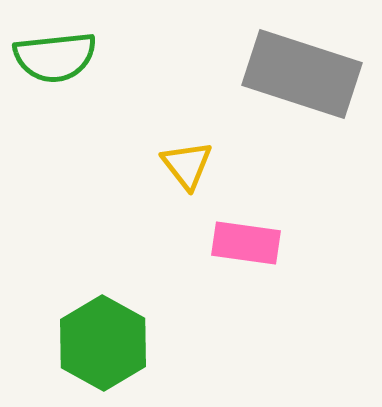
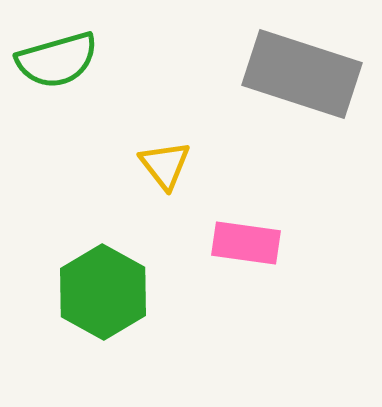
green semicircle: moved 2 px right, 3 px down; rotated 10 degrees counterclockwise
yellow triangle: moved 22 px left
green hexagon: moved 51 px up
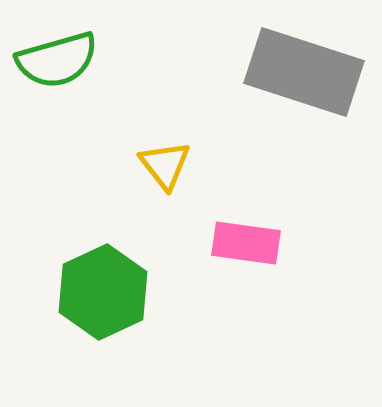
gray rectangle: moved 2 px right, 2 px up
green hexagon: rotated 6 degrees clockwise
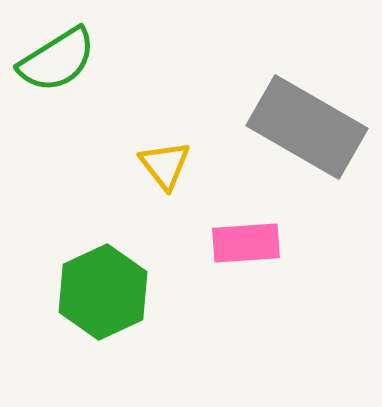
green semicircle: rotated 16 degrees counterclockwise
gray rectangle: moved 3 px right, 55 px down; rotated 12 degrees clockwise
pink rectangle: rotated 12 degrees counterclockwise
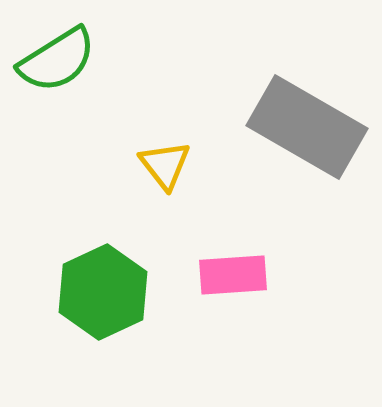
pink rectangle: moved 13 px left, 32 px down
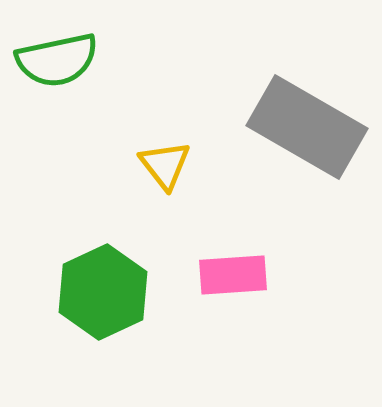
green semicircle: rotated 20 degrees clockwise
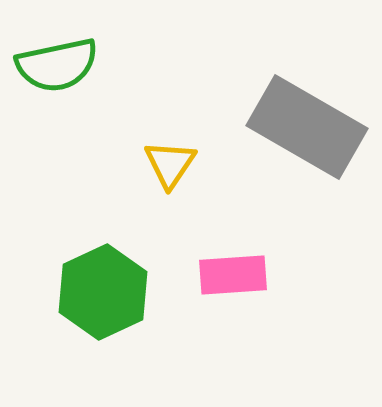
green semicircle: moved 5 px down
yellow triangle: moved 5 px right, 1 px up; rotated 12 degrees clockwise
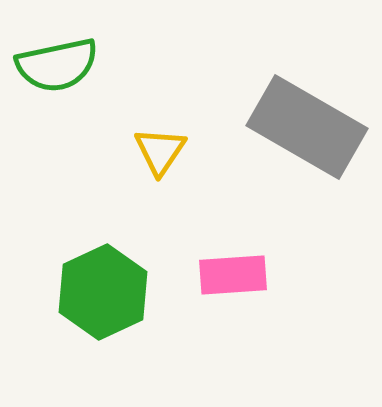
yellow triangle: moved 10 px left, 13 px up
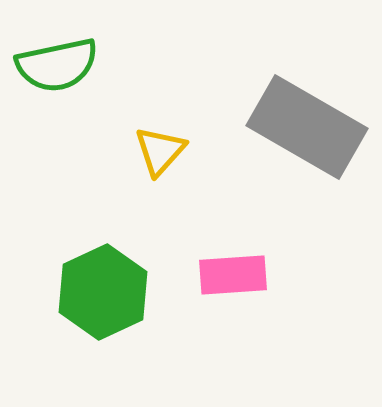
yellow triangle: rotated 8 degrees clockwise
